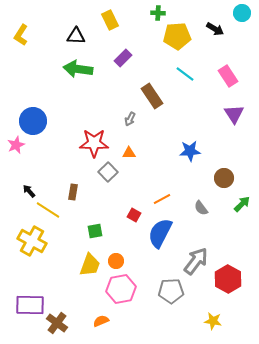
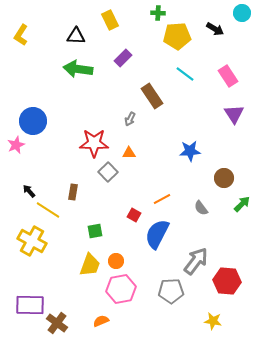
blue semicircle at (160, 233): moved 3 px left, 1 px down
red hexagon at (228, 279): moved 1 px left, 2 px down; rotated 24 degrees counterclockwise
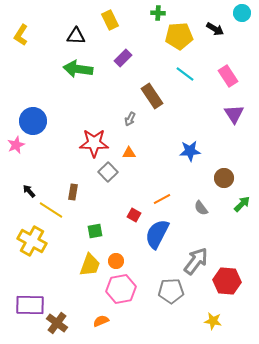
yellow pentagon at (177, 36): moved 2 px right
yellow line at (48, 210): moved 3 px right
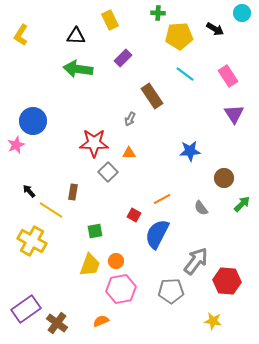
purple rectangle at (30, 305): moved 4 px left, 4 px down; rotated 36 degrees counterclockwise
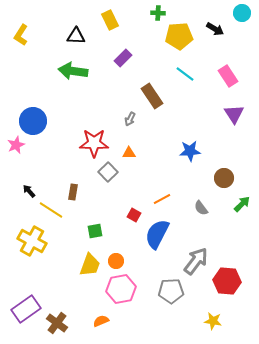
green arrow at (78, 69): moved 5 px left, 2 px down
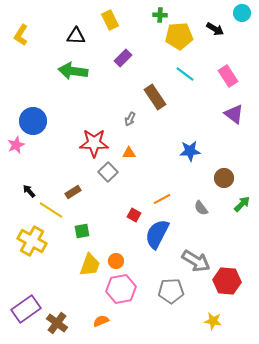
green cross at (158, 13): moved 2 px right, 2 px down
brown rectangle at (152, 96): moved 3 px right, 1 px down
purple triangle at (234, 114): rotated 20 degrees counterclockwise
brown rectangle at (73, 192): rotated 49 degrees clockwise
green square at (95, 231): moved 13 px left
gray arrow at (196, 261): rotated 84 degrees clockwise
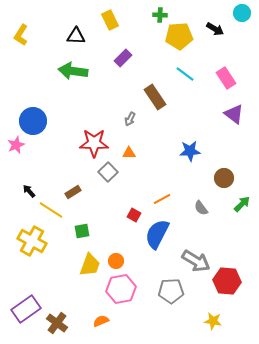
pink rectangle at (228, 76): moved 2 px left, 2 px down
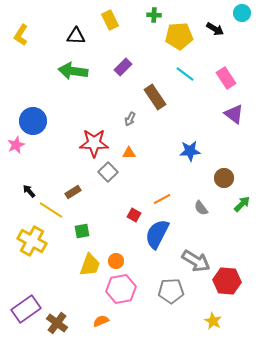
green cross at (160, 15): moved 6 px left
purple rectangle at (123, 58): moved 9 px down
yellow star at (213, 321): rotated 18 degrees clockwise
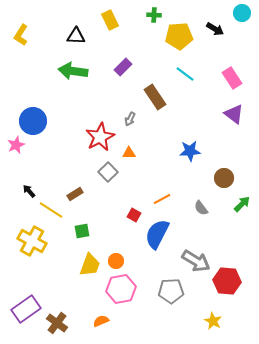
pink rectangle at (226, 78): moved 6 px right
red star at (94, 143): moved 6 px right, 6 px up; rotated 28 degrees counterclockwise
brown rectangle at (73, 192): moved 2 px right, 2 px down
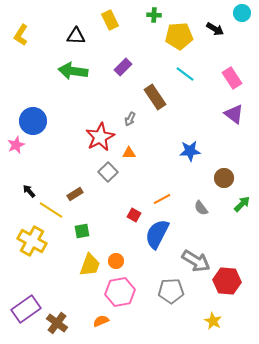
pink hexagon at (121, 289): moved 1 px left, 3 px down
